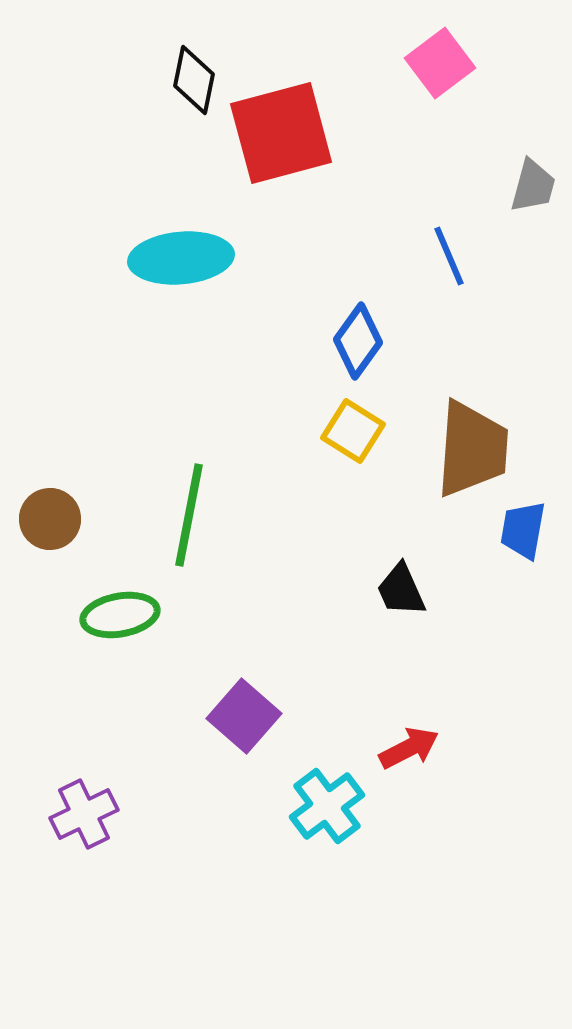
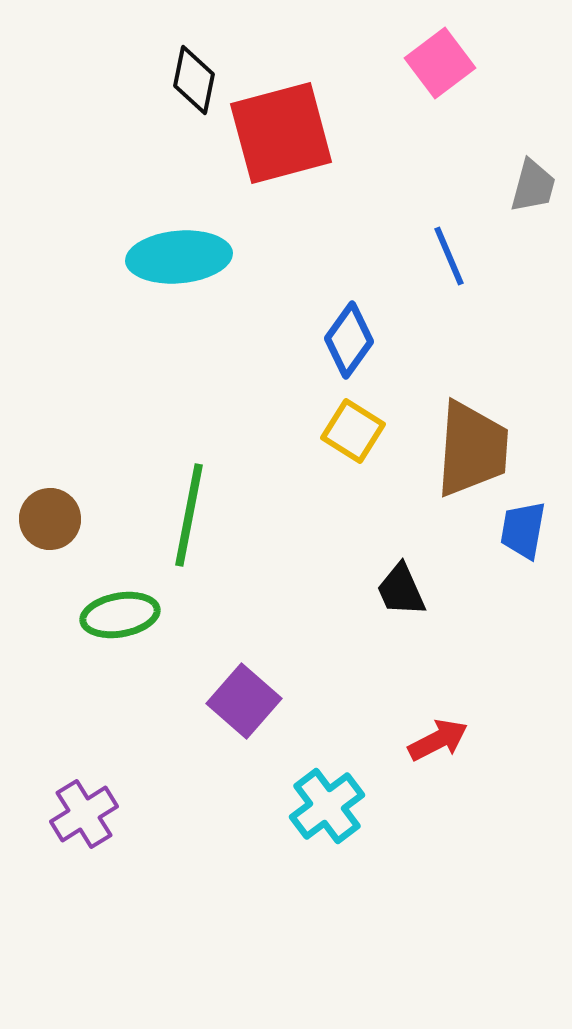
cyan ellipse: moved 2 px left, 1 px up
blue diamond: moved 9 px left, 1 px up
purple square: moved 15 px up
red arrow: moved 29 px right, 8 px up
purple cross: rotated 6 degrees counterclockwise
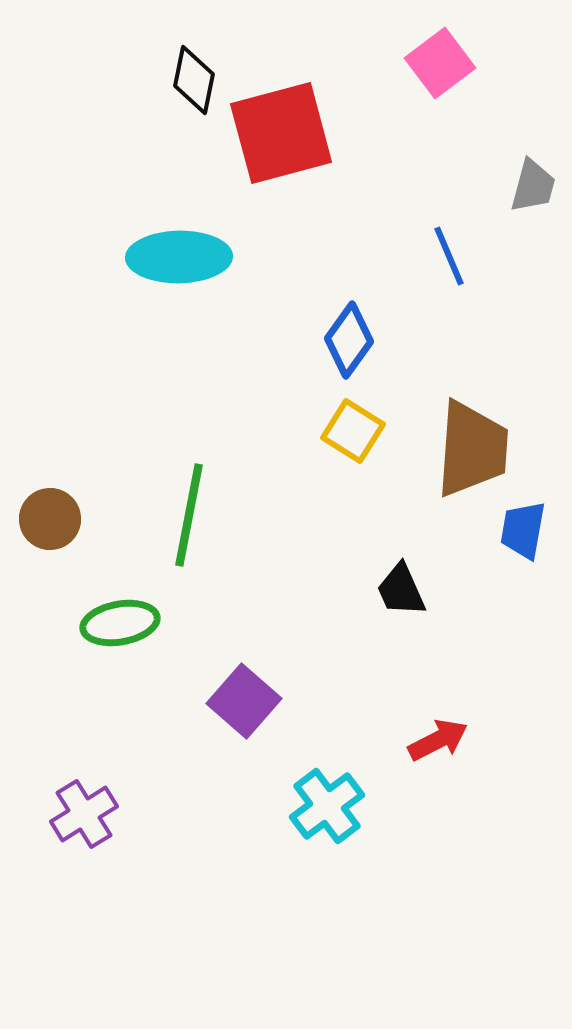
cyan ellipse: rotated 4 degrees clockwise
green ellipse: moved 8 px down
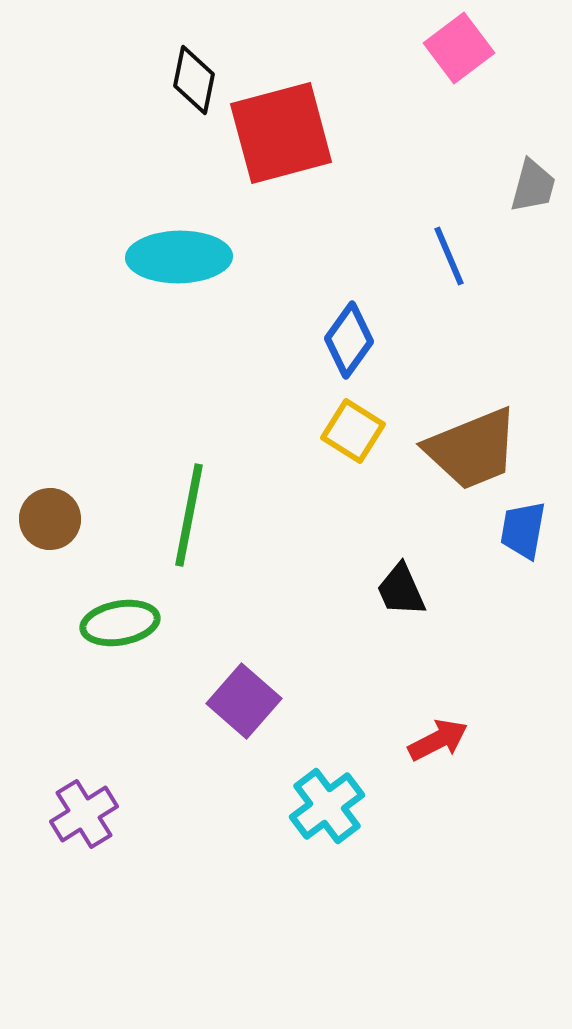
pink square: moved 19 px right, 15 px up
brown trapezoid: rotated 64 degrees clockwise
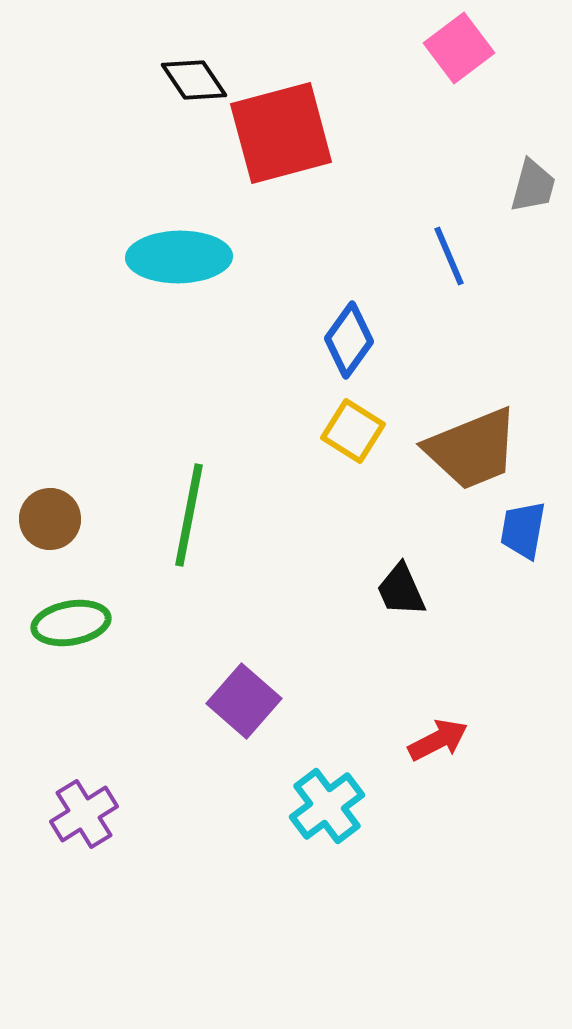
black diamond: rotated 46 degrees counterclockwise
green ellipse: moved 49 px left
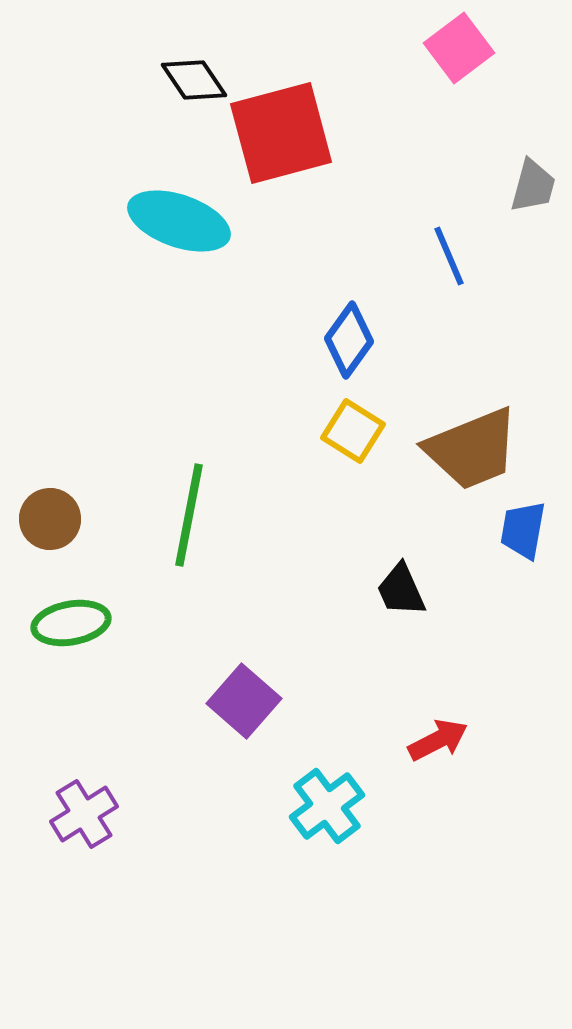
cyan ellipse: moved 36 px up; rotated 20 degrees clockwise
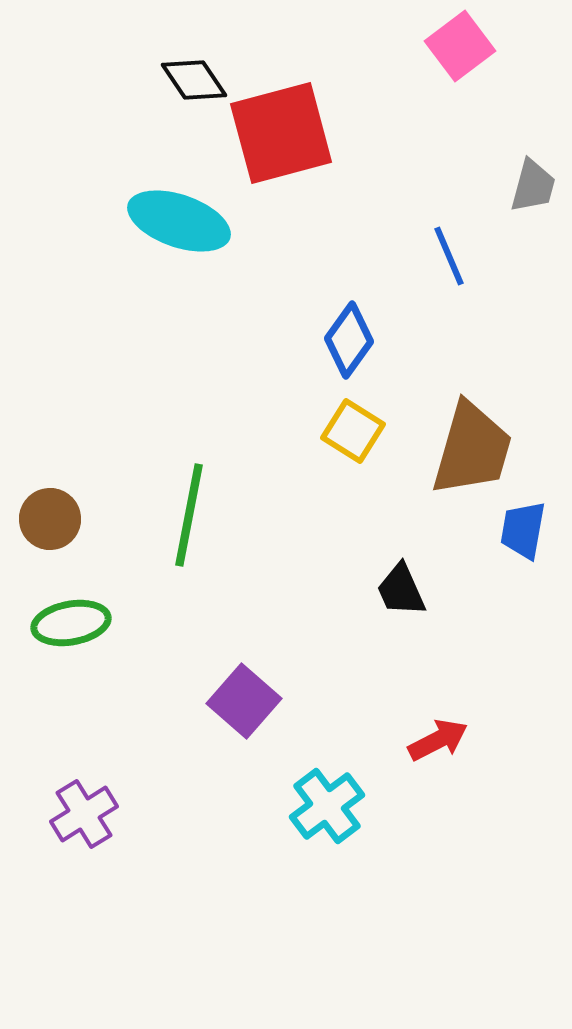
pink square: moved 1 px right, 2 px up
brown trapezoid: rotated 52 degrees counterclockwise
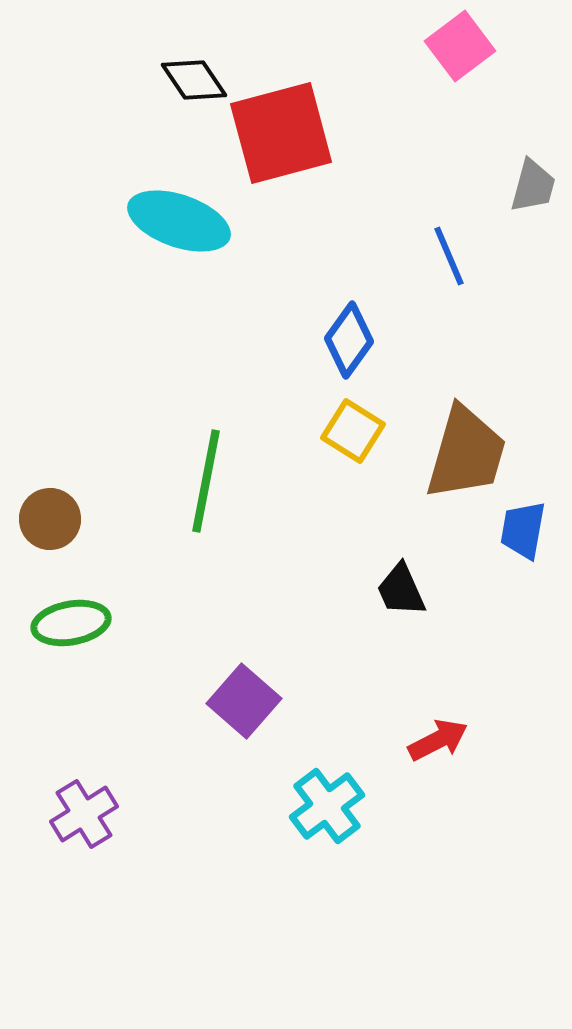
brown trapezoid: moved 6 px left, 4 px down
green line: moved 17 px right, 34 px up
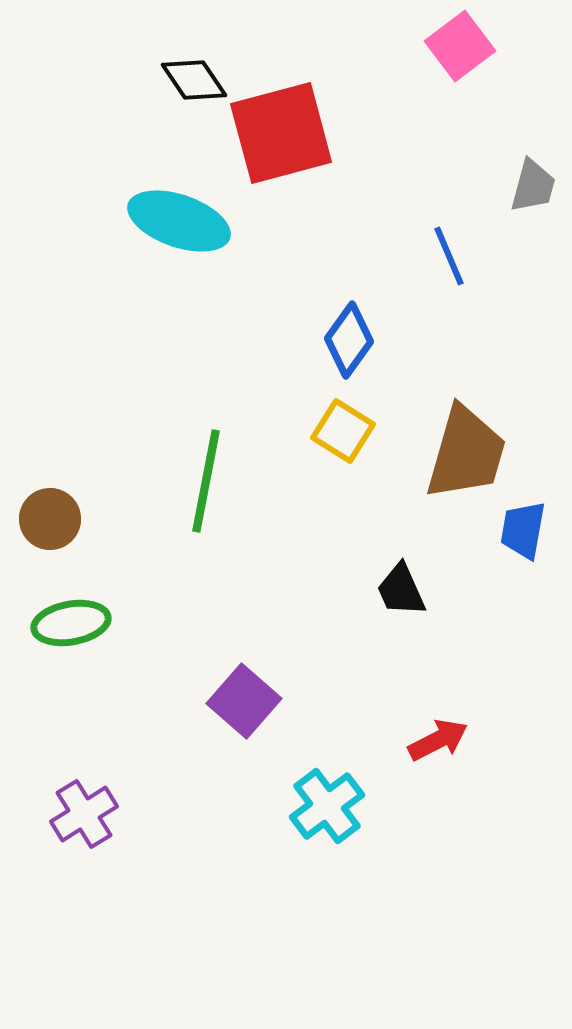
yellow square: moved 10 px left
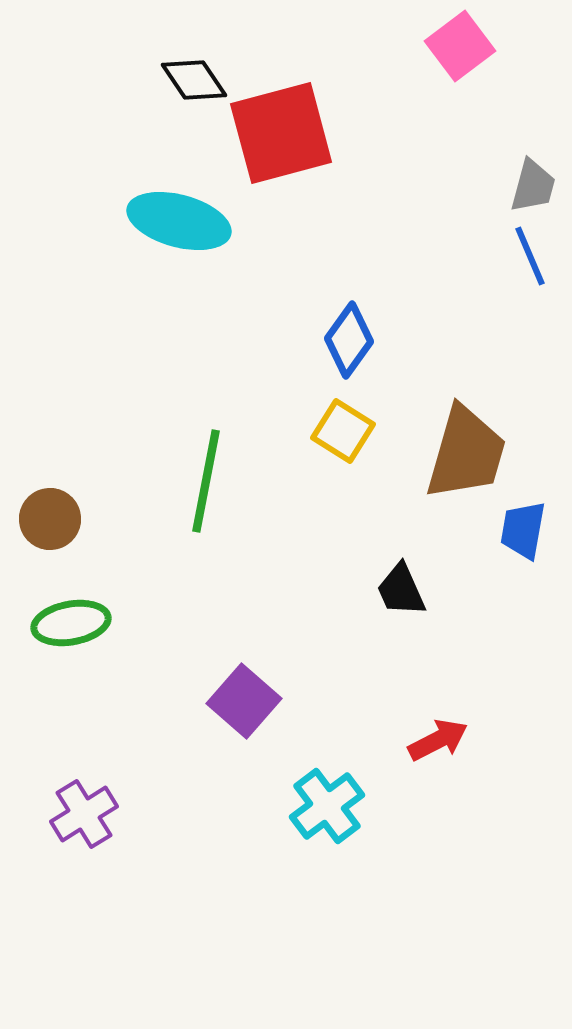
cyan ellipse: rotated 4 degrees counterclockwise
blue line: moved 81 px right
